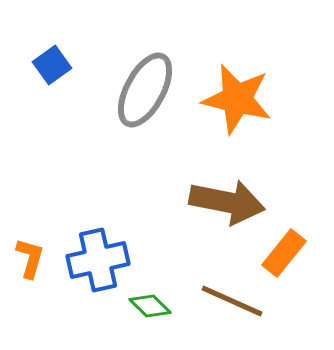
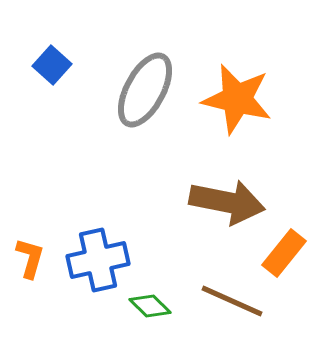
blue square: rotated 12 degrees counterclockwise
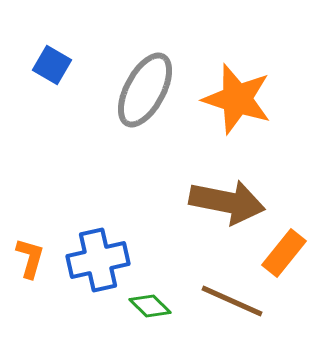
blue square: rotated 12 degrees counterclockwise
orange star: rotated 4 degrees clockwise
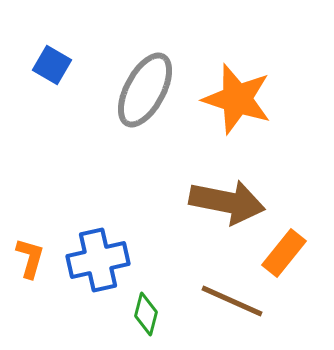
green diamond: moved 4 px left, 8 px down; rotated 60 degrees clockwise
